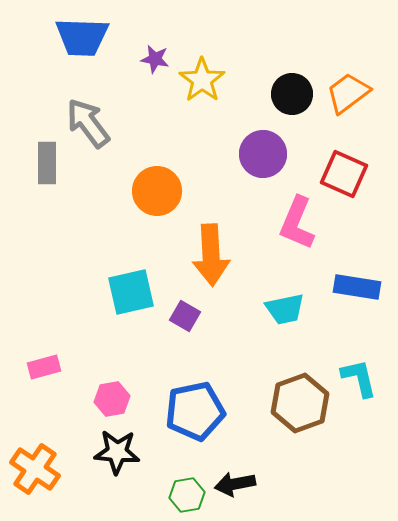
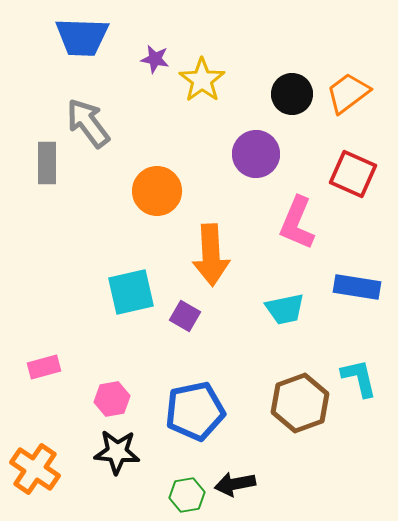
purple circle: moved 7 px left
red square: moved 9 px right
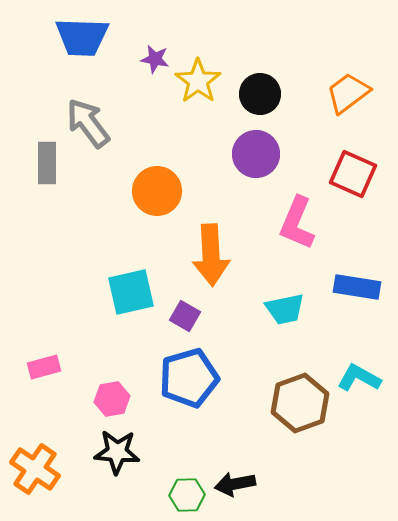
yellow star: moved 4 px left, 1 px down
black circle: moved 32 px left
cyan L-shape: rotated 48 degrees counterclockwise
blue pentagon: moved 6 px left, 33 px up; rotated 4 degrees counterclockwise
green hexagon: rotated 8 degrees clockwise
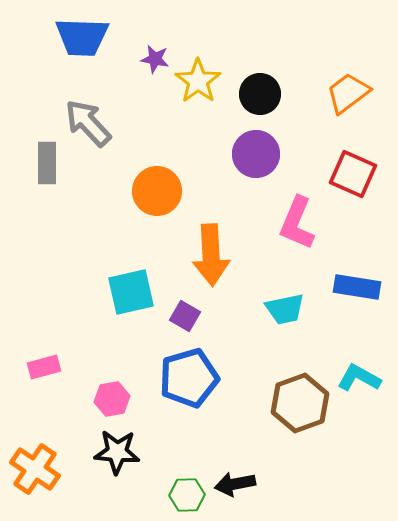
gray arrow: rotated 6 degrees counterclockwise
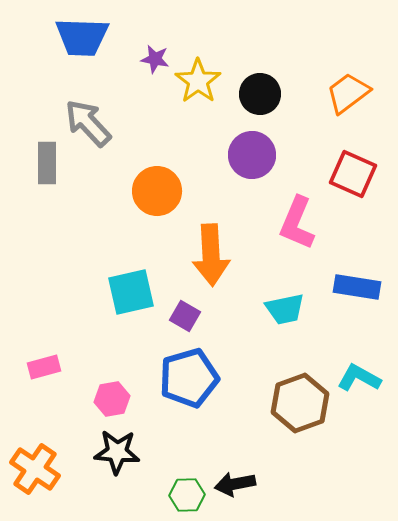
purple circle: moved 4 px left, 1 px down
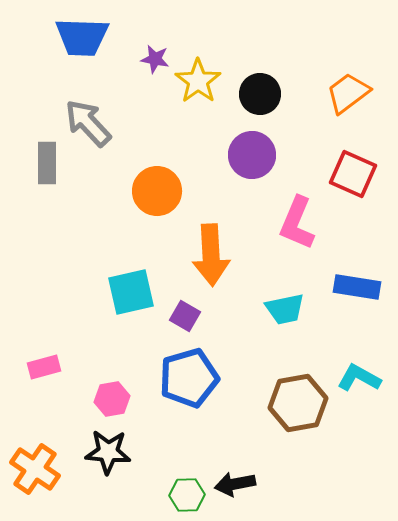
brown hexagon: moved 2 px left; rotated 10 degrees clockwise
black star: moved 9 px left
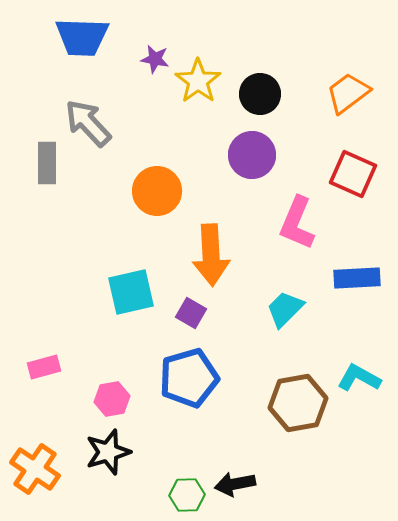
blue rectangle: moved 9 px up; rotated 12 degrees counterclockwise
cyan trapezoid: rotated 147 degrees clockwise
purple square: moved 6 px right, 3 px up
black star: rotated 21 degrees counterclockwise
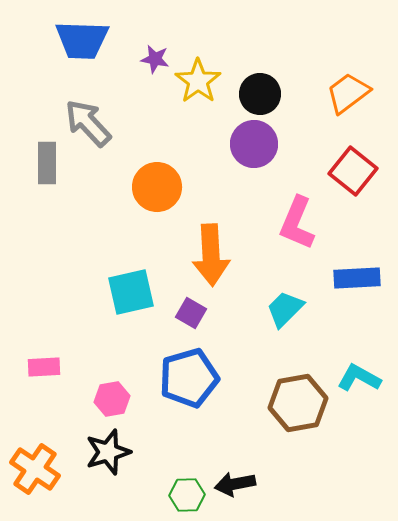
blue trapezoid: moved 3 px down
purple circle: moved 2 px right, 11 px up
red square: moved 3 px up; rotated 15 degrees clockwise
orange circle: moved 4 px up
pink rectangle: rotated 12 degrees clockwise
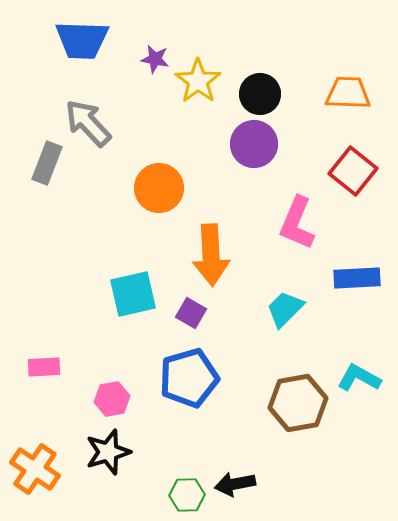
orange trapezoid: rotated 39 degrees clockwise
gray rectangle: rotated 21 degrees clockwise
orange circle: moved 2 px right, 1 px down
cyan square: moved 2 px right, 2 px down
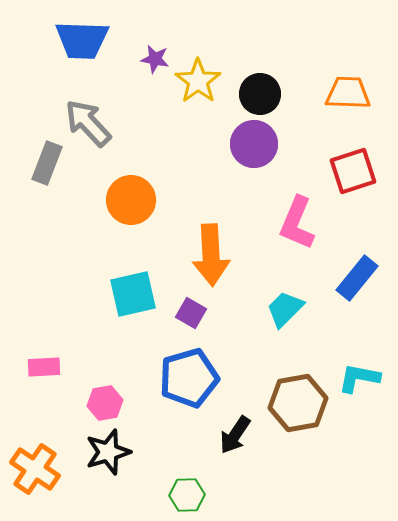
red square: rotated 33 degrees clockwise
orange circle: moved 28 px left, 12 px down
blue rectangle: rotated 48 degrees counterclockwise
cyan L-shape: rotated 18 degrees counterclockwise
pink hexagon: moved 7 px left, 4 px down
black arrow: moved 49 px up; rotated 45 degrees counterclockwise
